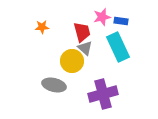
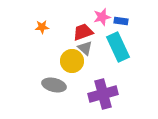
red trapezoid: moved 1 px right; rotated 95 degrees counterclockwise
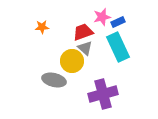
blue rectangle: moved 3 px left, 1 px down; rotated 32 degrees counterclockwise
gray ellipse: moved 5 px up
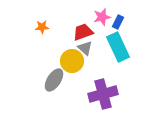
blue rectangle: rotated 40 degrees counterclockwise
gray ellipse: rotated 70 degrees counterclockwise
